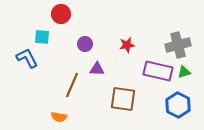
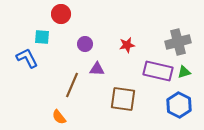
gray cross: moved 3 px up
blue hexagon: moved 1 px right
orange semicircle: rotated 42 degrees clockwise
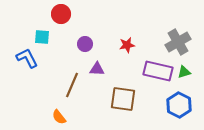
gray cross: rotated 15 degrees counterclockwise
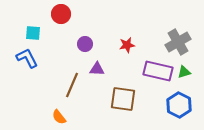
cyan square: moved 9 px left, 4 px up
